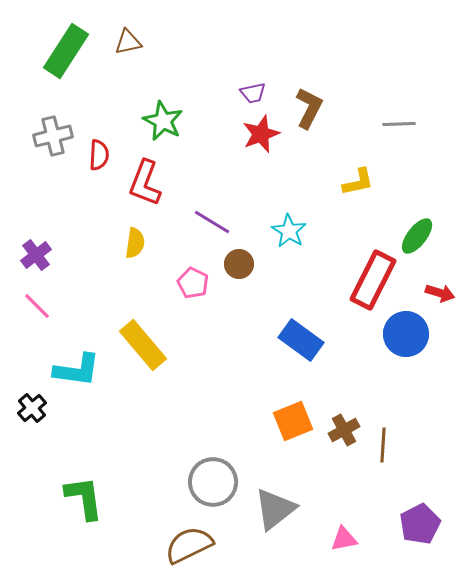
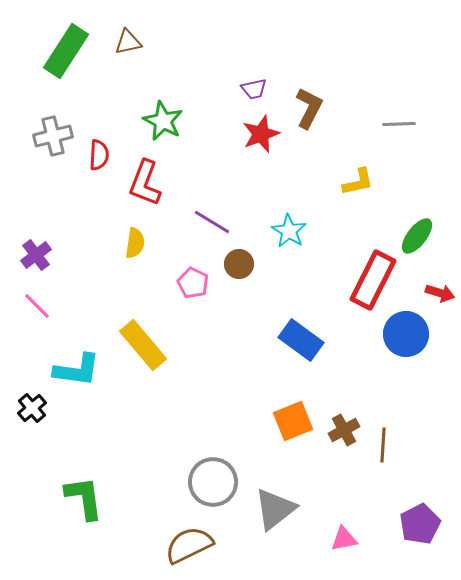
purple trapezoid: moved 1 px right, 4 px up
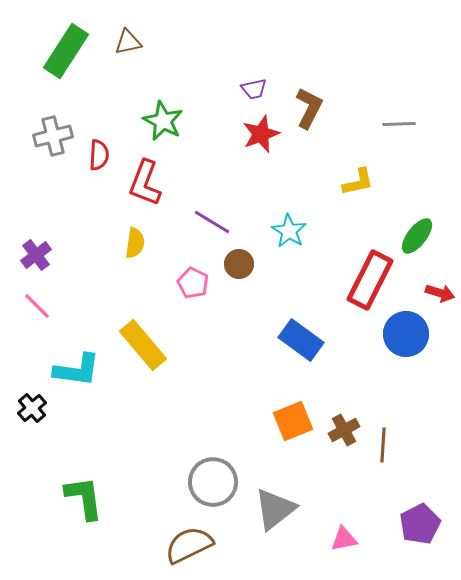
red rectangle: moved 3 px left
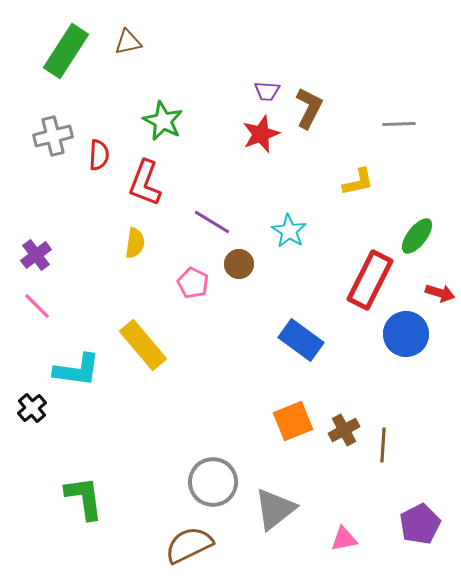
purple trapezoid: moved 13 px right, 2 px down; rotated 16 degrees clockwise
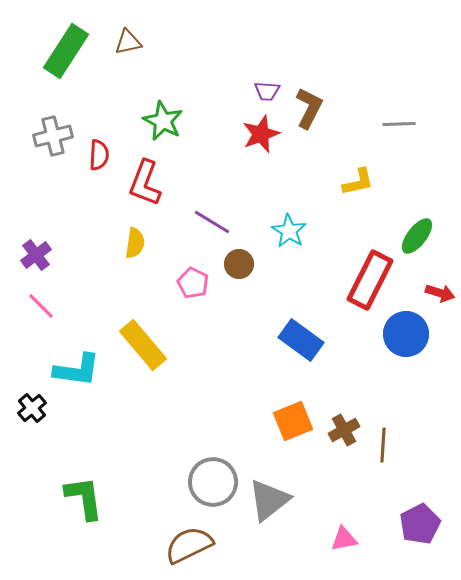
pink line: moved 4 px right
gray triangle: moved 6 px left, 9 px up
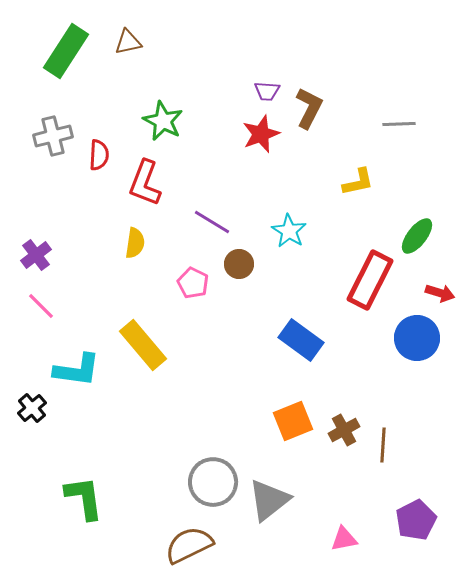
blue circle: moved 11 px right, 4 px down
purple pentagon: moved 4 px left, 4 px up
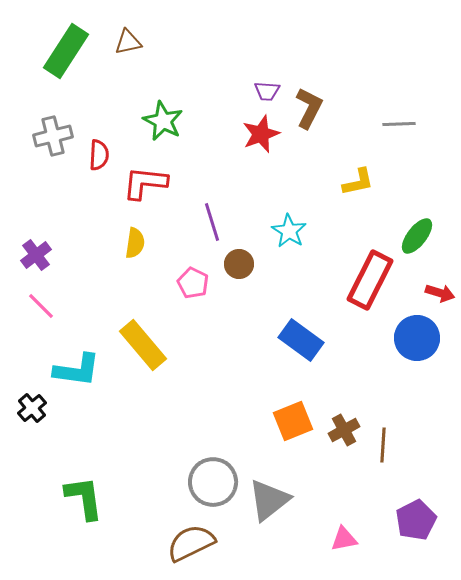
red L-shape: rotated 75 degrees clockwise
purple line: rotated 42 degrees clockwise
brown semicircle: moved 2 px right, 2 px up
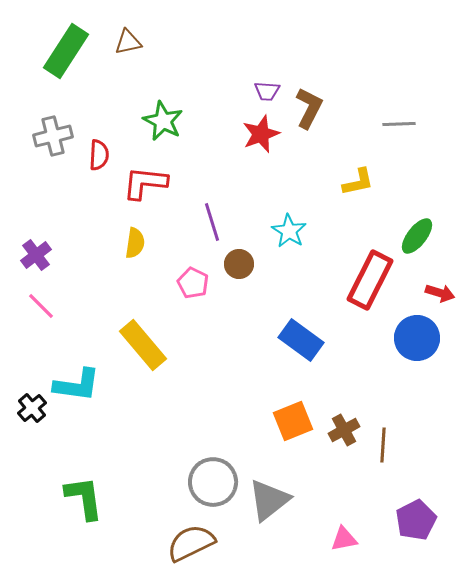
cyan L-shape: moved 15 px down
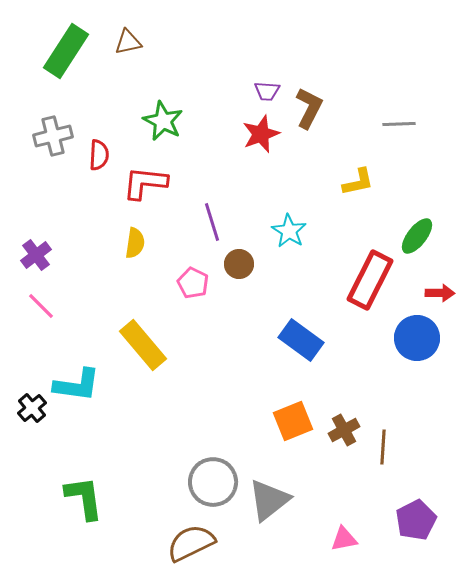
red arrow: rotated 16 degrees counterclockwise
brown line: moved 2 px down
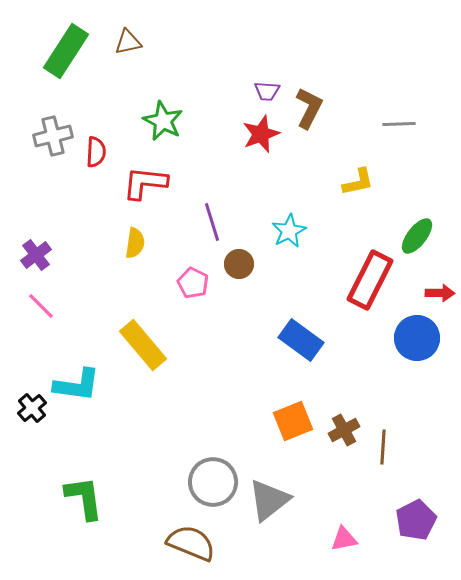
red semicircle: moved 3 px left, 3 px up
cyan star: rotated 12 degrees clockwise
brown semicircle: rotated 48 degrees clockwise
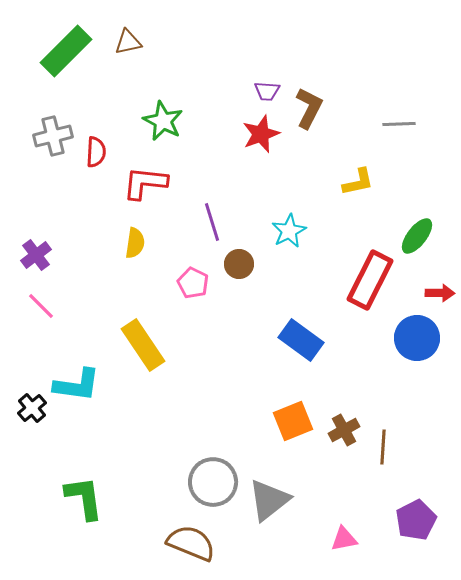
green rectangle: rotated 12 degrees clockwise
yellow rectangle: rotated 6 degrees clockwise
